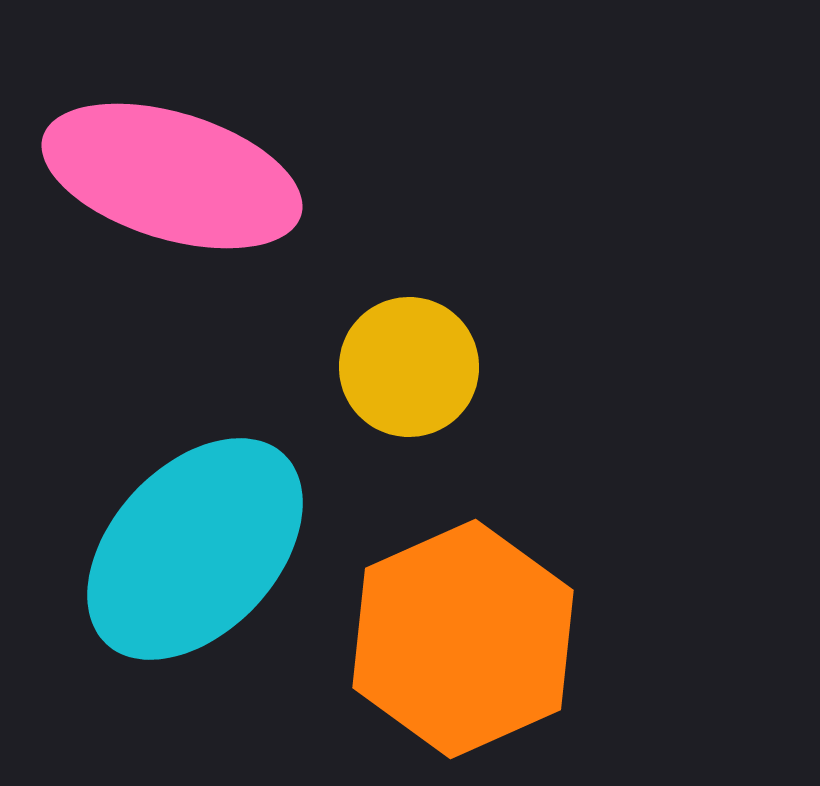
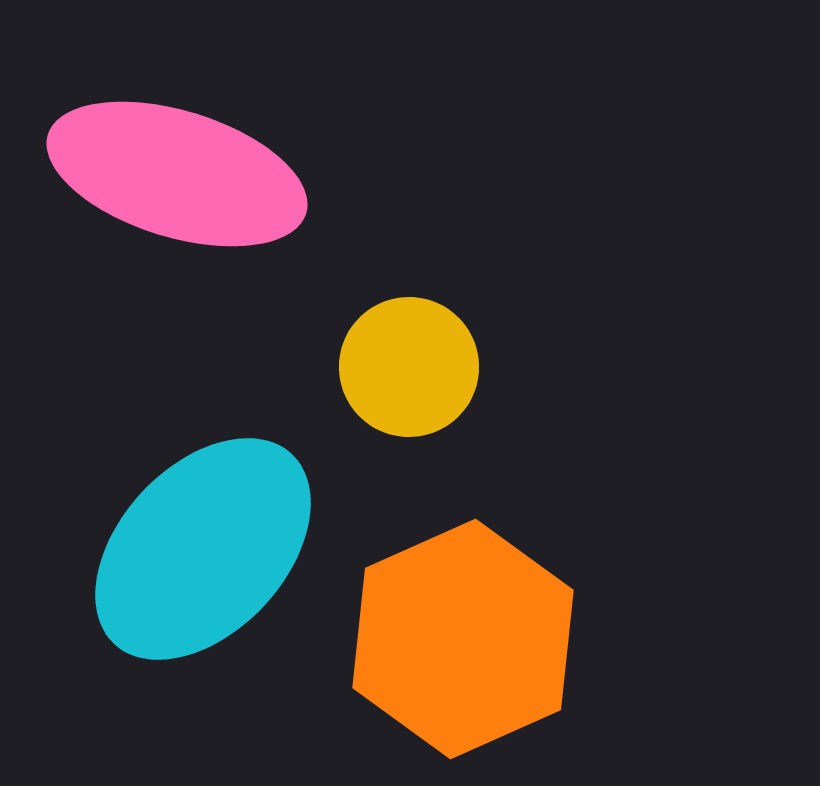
pink ellipse: moved 5 px right, 2 px up
cyan ellipse: moved 8 px right
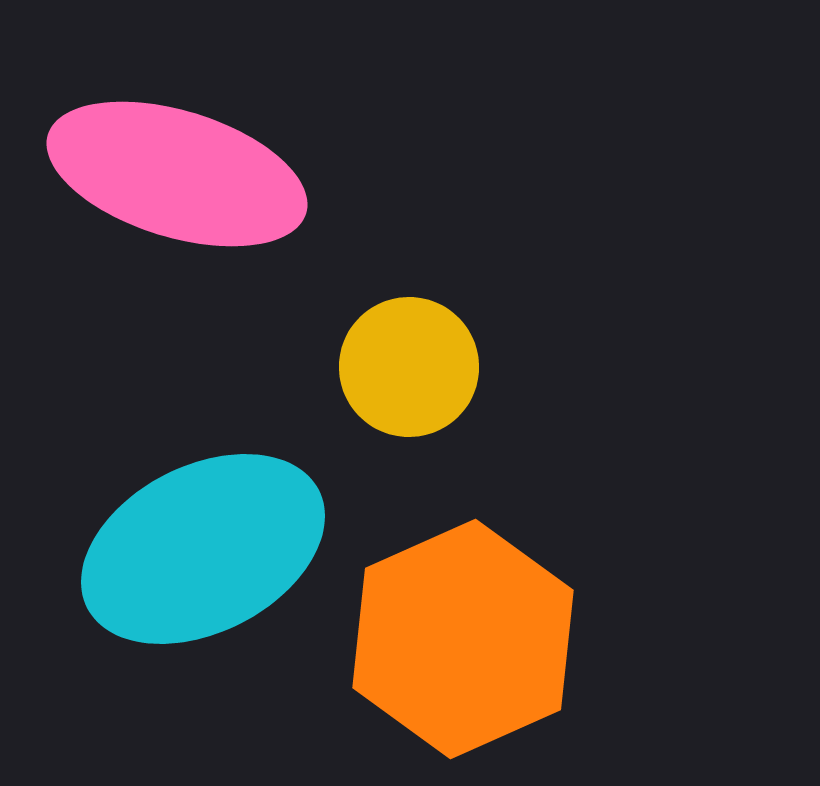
cyan ellipse: rotated 20 degrees clockwise
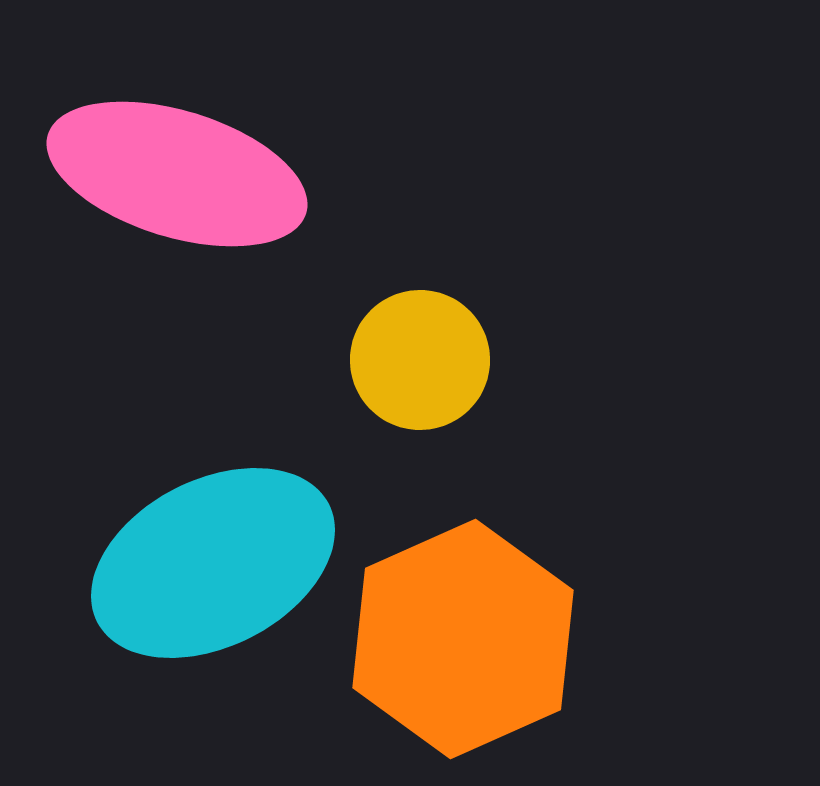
yellow circle: moved 11 px right, 7 px up
cyan ellipse: moved 10 px right, 14 px down
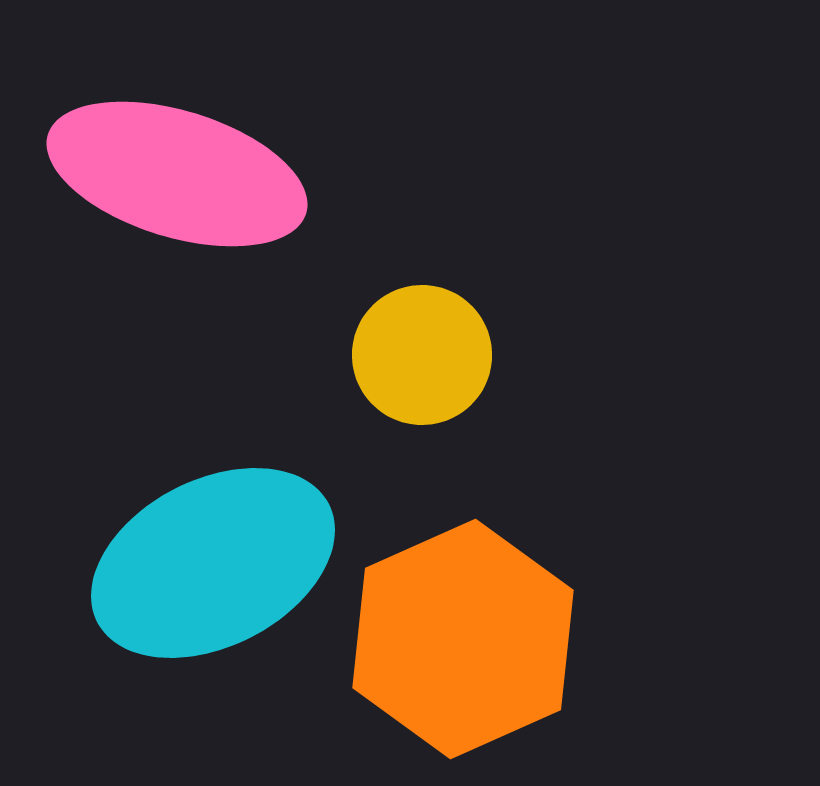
yellow circle: moved 2 px right, 5 px up
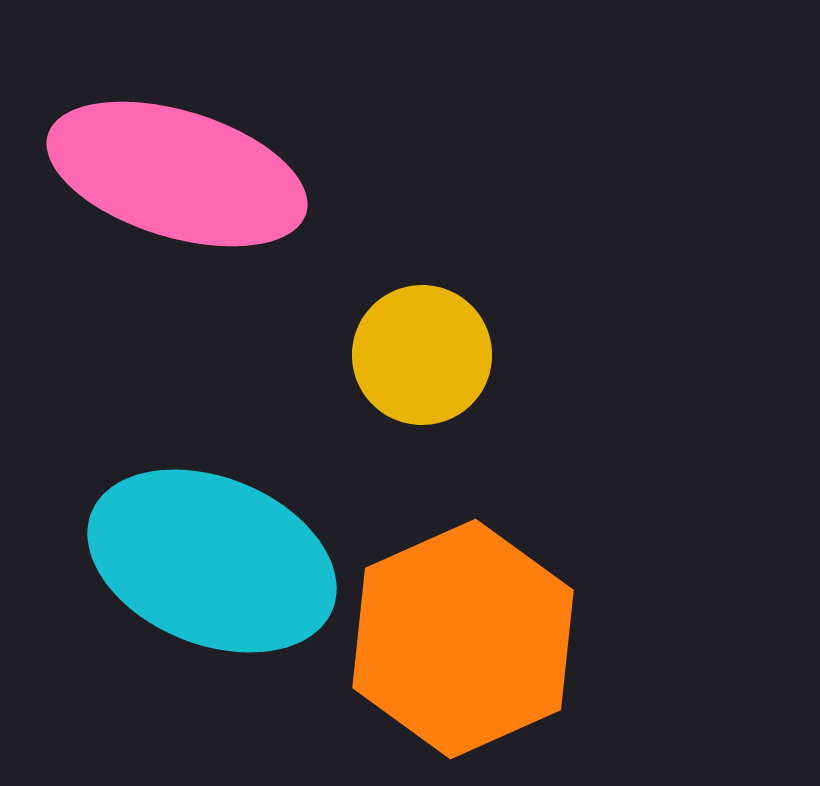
cyan ellipse: moved 1 px left, 2 px up; rotated 49 degrees clockwise
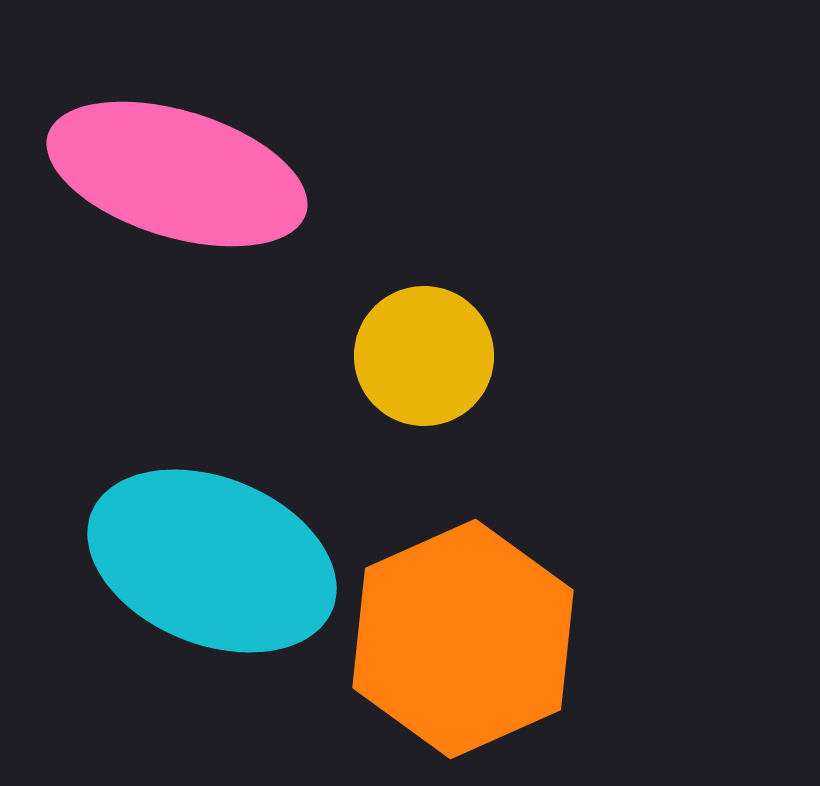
yellow circle: moved 2 px right, 1 px down
